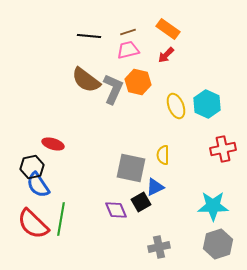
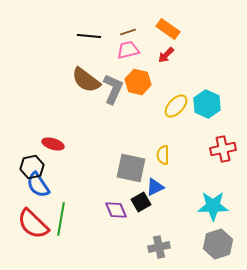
yellow ellipse: rotated 65 degrees clockwise
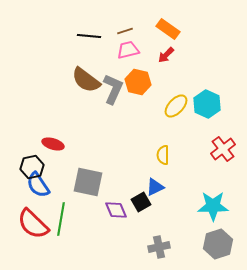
brown line: moved 3 px left, 1 px up
red cross: rotated 25 degrees counterclockwise
gray square: moved 43 px left, 14 px down
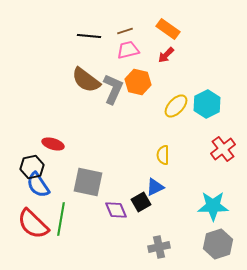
cyan hexagon: rotated 8 degrees clockwise
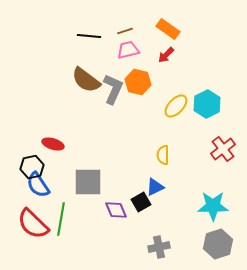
gray square: rotated 12 degrees counterclockwise
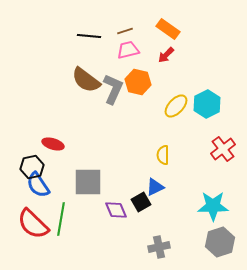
gray hexagon: moved 2 px right, 2 px up
